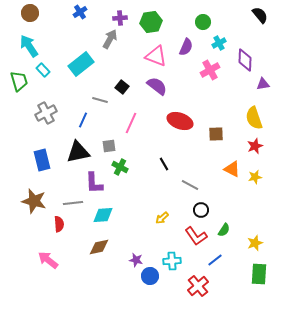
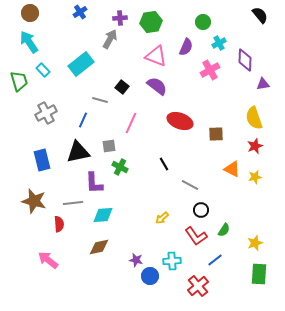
cyan arrow at (29, 46): moved 4 px up
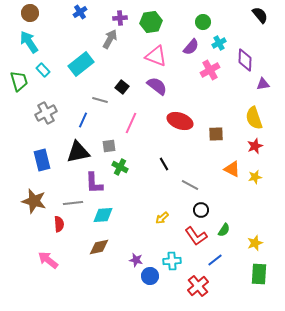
purple semicircle at (186, 47): moved 5 px right; rotated 18 degrees clockwise
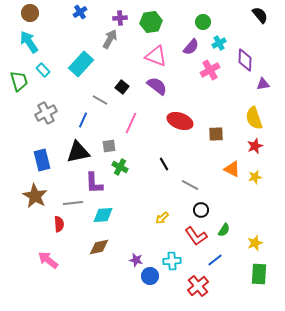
cyan rectangle at (81, 64): rotated 10 degrees counterclockwise
gray line at (100, 100): rotated 14 degrees clockwise
brown star at (34, 201): moved 1 px right, 5 px up; rotated 15 degrees clockwise
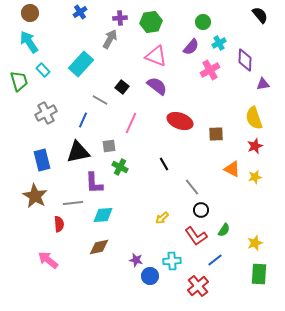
gray line at (190, 185): moved 2 px right, 2 px down; rotated 24 degrees clockwise
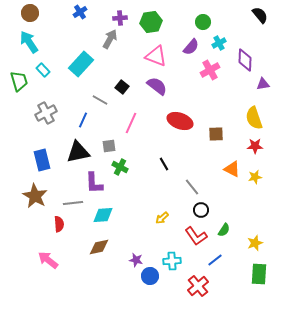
red star at (255, 146): rotated 21 degrees clockwise
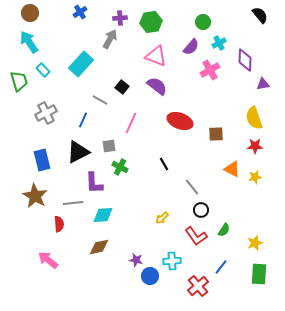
black triangle at (78, 152): rotated 15 degrees counterclockwise
blue line at (215, 260): moved 6 px right, 7 px down; rotated 14 degrees counterclockwise
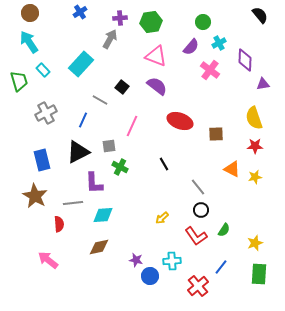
pink cross at (210, 70): rotated 24 degrees counterclockwise
pink line at (131, 123): moved 1 px right, 3 px down
gray line at (192, 187): moved 6 px right
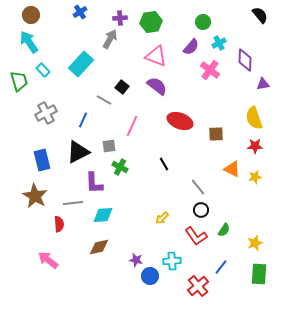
brown circle at (30, 13): moved 1 px right, 2 px down
gray line at (100, 100): moved 4 px right
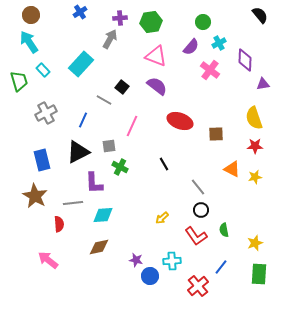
green semicircle at (224, 230): rotated 136 degrees clockwise
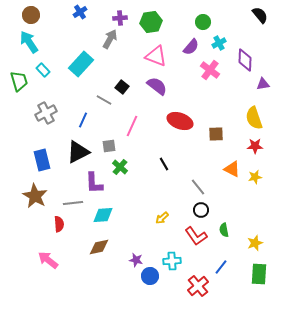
green cross at (120, 167): rotated 14 degrees clockwise
